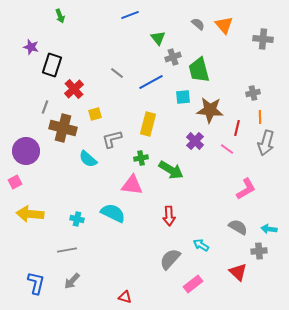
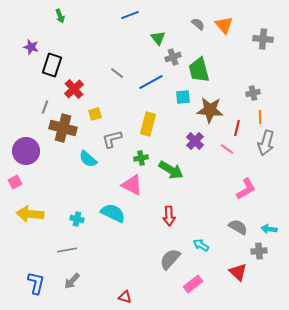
pink triangle at (132, 185): rotated 20 degrees clockwise
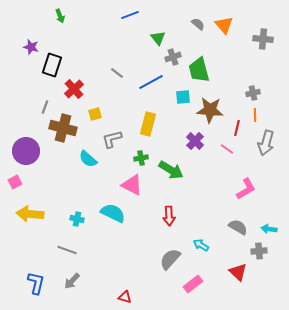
orange line at (260, 117): moved 5 px left, 2 px up
gray line at (67, 250): rotated 30 degrees clockwise
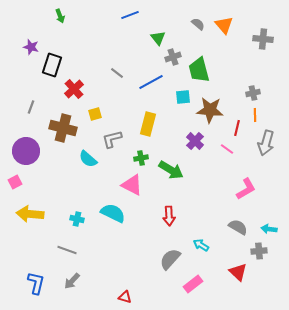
gray line at (45, 107): moved 14 px left
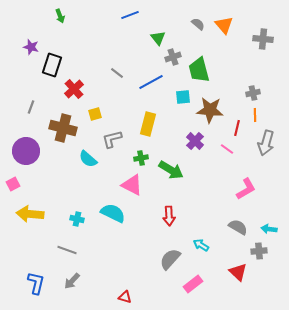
pink square at (15, 182): moved 2 px left, 2 px down
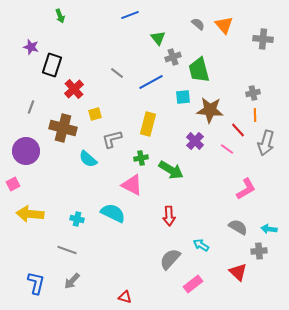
red line at (237, 128): moved 1 px right, 2 px down; rotated 56 degrees counterclockwise
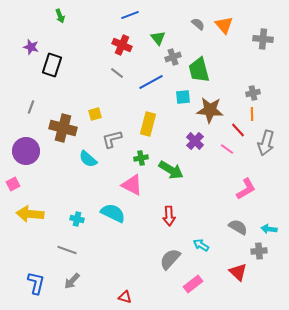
red cross at (74, 89): moved 48 px right, 44 px up; rotated 24 degrees counterclockwise
orange line at (255, 115): moved 3 px left, 1 px up
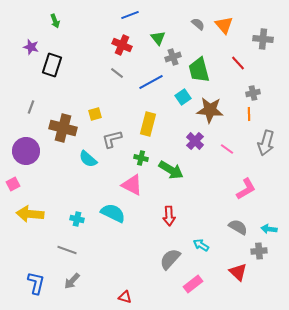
green arrow at (60, 16): moved 5 px left, 5 px down
cyan square at (183, 97): rotated 28 degrees counterclockwise
orange line at (252, 114): moved 3 px left
red line at (238, 130): moved 67 px up
green cross at (141, 158): rotated 24 degrees clockwise
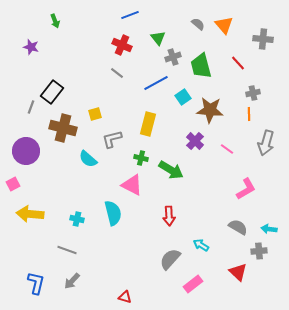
black rectangle at (52, 65): moved 27 px down; rotated 20 degrees clockwise
green trapezoid at (199, 70): moved 2 px right, 4 px up
blue line at (151, 82): moved 5 px right, 1 px down
cyan semicircle at (113, 213): rotated 50 degrees clockwise
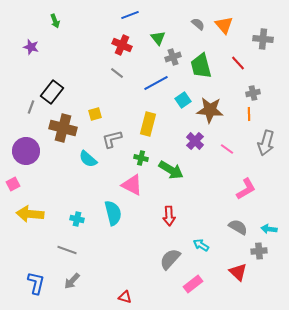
cyan square at (183, 97): moved 3 px down
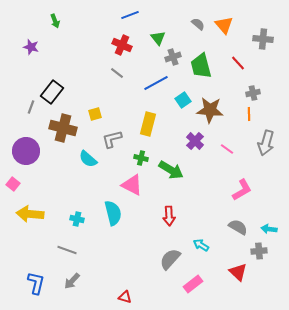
pink square at (13, 184): rotated 24 degrees counterclockwise
pink L-shape at (246, 189): moved 4 px left, 1 px down
